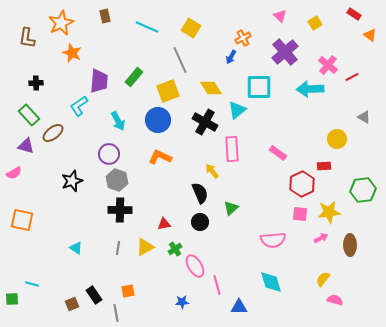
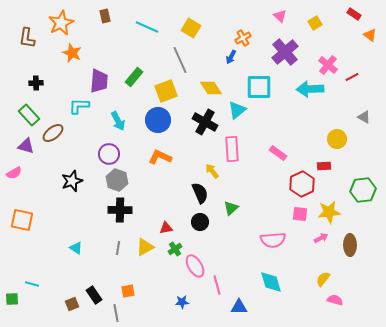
yellow square at (168, 91): moved 2 px left
cyan L-shape at (79, 106): rotated 35 degrees clockwise
red triangle at (164, 224): moved 2 px right, 4 px down
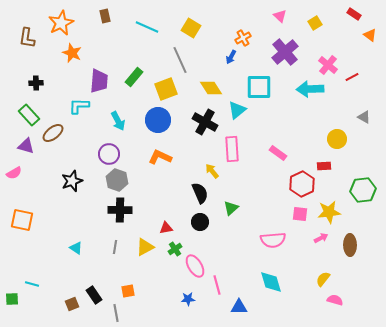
yellow square at (166, 91): moved 2 px up
gray line at (118, 248): moved 3 px left, 1 px up
blue star at (182, 302): moved 6 px right, 3 px up
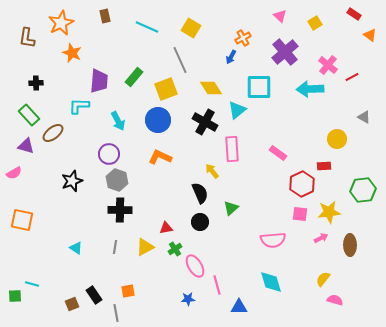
green square at (12, 299): moved 3 px right, 3 px up
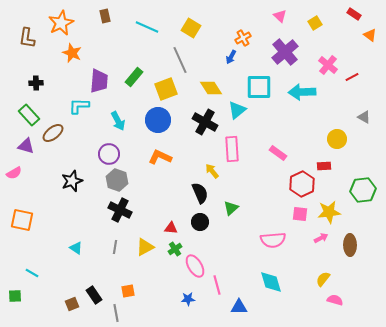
cyan arrow at (310, 89): moved 8 px left, 3 px down
black cross at (120, 210): rotated 25 degrees clockwise
red triangle at (166, 228): moved 5 px right; rotated 16 degrees clockwise
cyan line at (32, 284): moved 11 px up; rotated 16 degrees clockwise
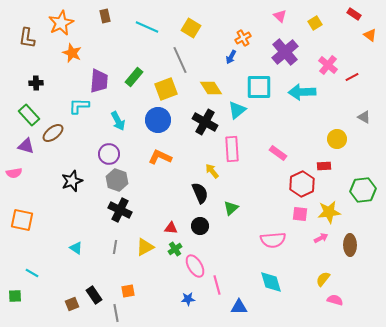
pink semicircle at (14, 173): rotated 21 degrees clockwise
black circle at (200, 222): moved 4 px down
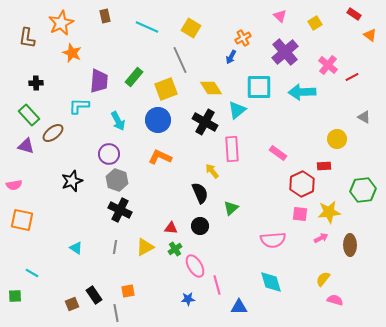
pink semicircle at (14, 173): moved 12 px down
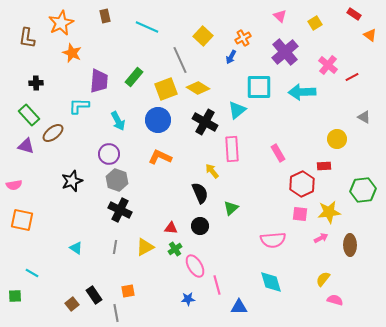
yellow square at (191, 28): moved 12 px right, 8 px down; rotated 12 degrees clockwise
yellow diamond at (211, 88): moved 13 px left; rotated 25 degrees counterclockwise
pink rectangle at (278, 153): rotated 24 degrees clockwise
brown square at (72, 304): rotated 16 degrees counterclockwise
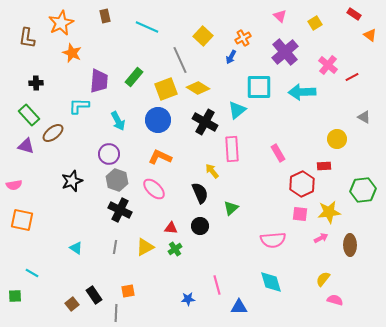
pink ellipse at (195, 266): moved 41 px left, 77 px up; rotated 15 degrees counterclockwise
gray line at (116, 313): rotated 12 degrees clockwise
